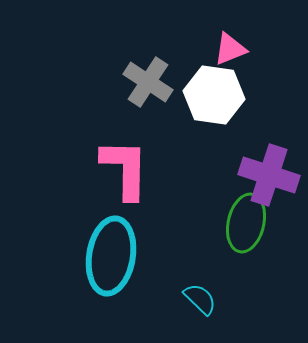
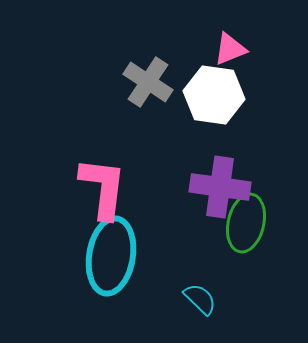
pink L-shape: moved 22 px left, 19 px down; rotated 6 degrees clockwise
purple cross: moved 49 px left, 12 px down; rotated 10 degrees counterclockwise
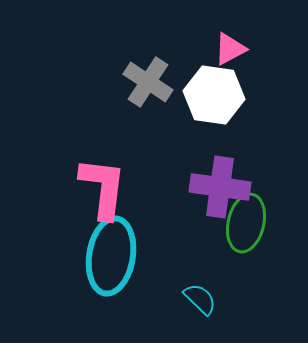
pink triangle: rotated 6 degrees counterclockwise
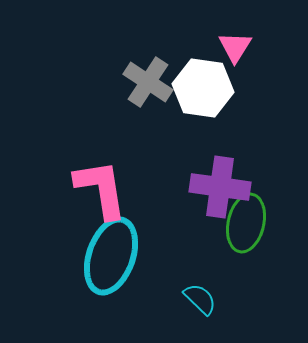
pink triangle: moved 5 px right, 2 px up; rotated 30 degrees counterclockwise
white hexagon: moved 11 px left, 7 px up
pink L-shape: moved 2 px left, 1 px down; rotated 16 degrees counterclockwise
cyan ellipse: rotated 10 degrees clockwise
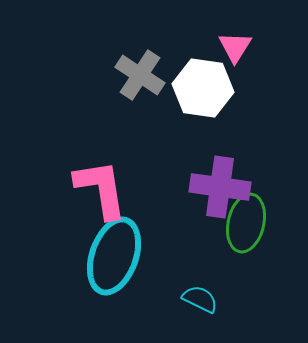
gray cross: moved 8 px left, 7 px up
cyan ellipse: moved 3 px right
cyan semicircle: rotated 18 degrees counterclockwise
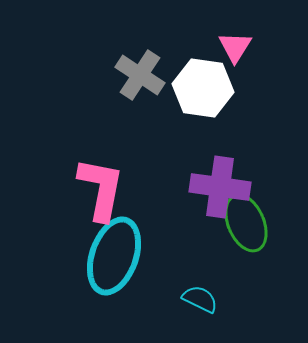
pink L-shape: rotated 20 degrees clockwise
green ellipse: rotated 36 degrees counterclockwise
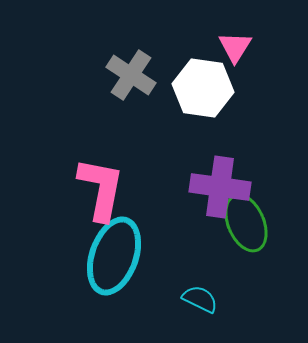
gray cross: moved 9 px left
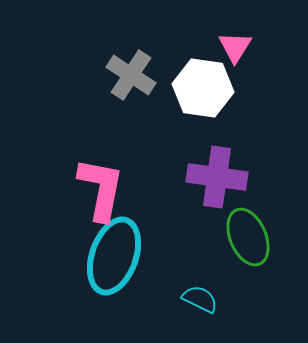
purple cross: moved 3 px left, 10 px up
green ellipse: moved 2 px right, 14 px down
